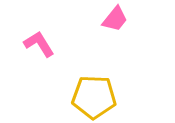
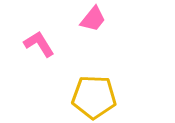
pink trapezoid: moved 22 px left
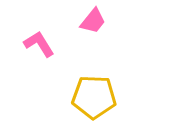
pink trapezoid: moved 2 px down
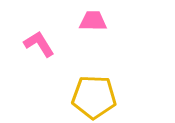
pink trapezoid: rotated 128 degrees counterclockwise
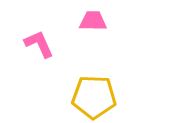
pink L-shape: rotated 8 degrees clockwise
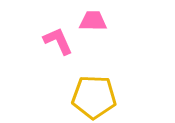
pink L-shape: moved 19 px right, 3 px up
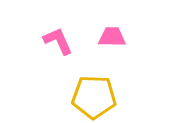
pink trapezoid: moved 19 px right, 16 px down
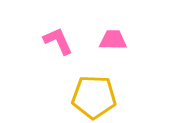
pink trapezoid: moved 1 px right, 3 px down
